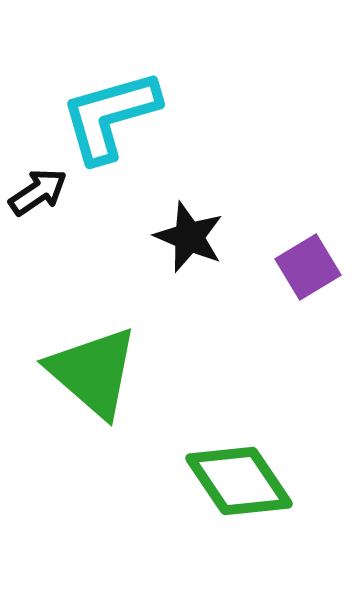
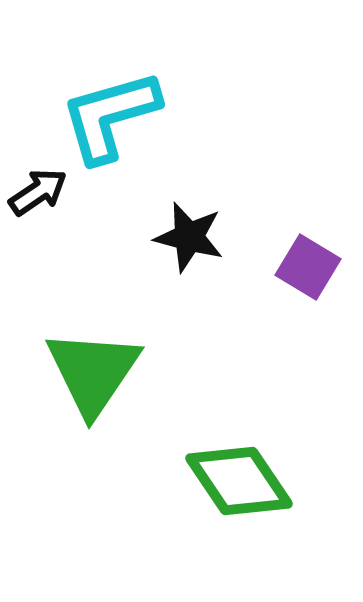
black star: rotated 8 degrees counterclockwise
purple square: rotated 28 degrees counterclockwise
green triangle: rotated 23 degrees clockwise
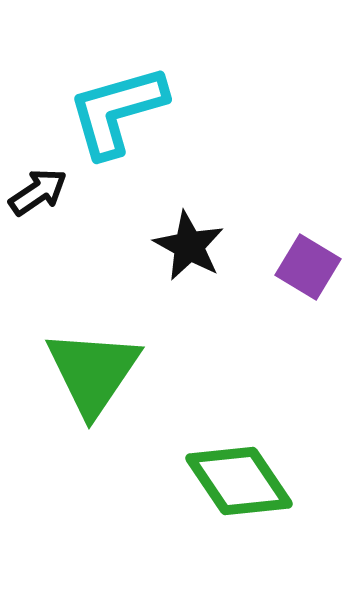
cyan L-shape: moved 7 px right, 5 px up
black star: moved 9 px down; rotated 14 degrees clockwise
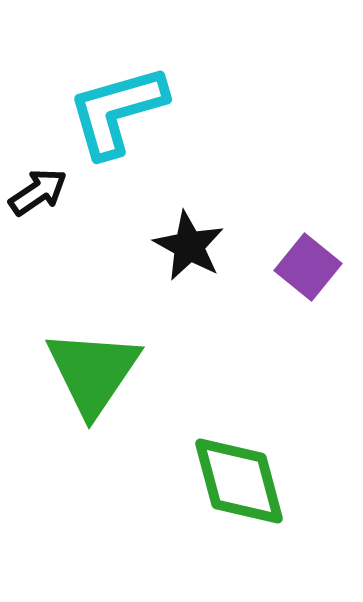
purple square: rotated 8 degrees clockwise
green diamond: rotated 19 degrees clockwise
